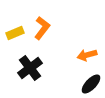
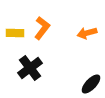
yellow rectangle: rotated 24 degrees clockwise
orange arrow: moved 22 px up
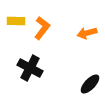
yellow rectangle: moved 1 px right, 12 px up
black cross: rotated 25 degrees counterclockwise
black ellipse: moved 1 px left
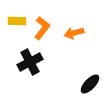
yellow rectangle: moved 1 px right
orange arrow: moved 13 px left
black cross: moved 6 px up; rotated 35 degrees clockwise
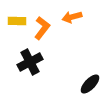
orange arrow: moved 2 px left, 16 px up
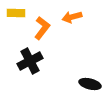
yellow rectangle: moved 1 px left, 8 px up
black cross: moved 1 px up
black ellipse: rotated 60 degrees clockwise
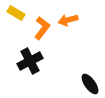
yellow rectangle: rotated 30 degrees clockwise
orange arrow: moved 4 px left, 3 px down
black ellipse: rotated 40 degrees clockwise
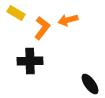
black cross: rotated 25 degrees clockwise
